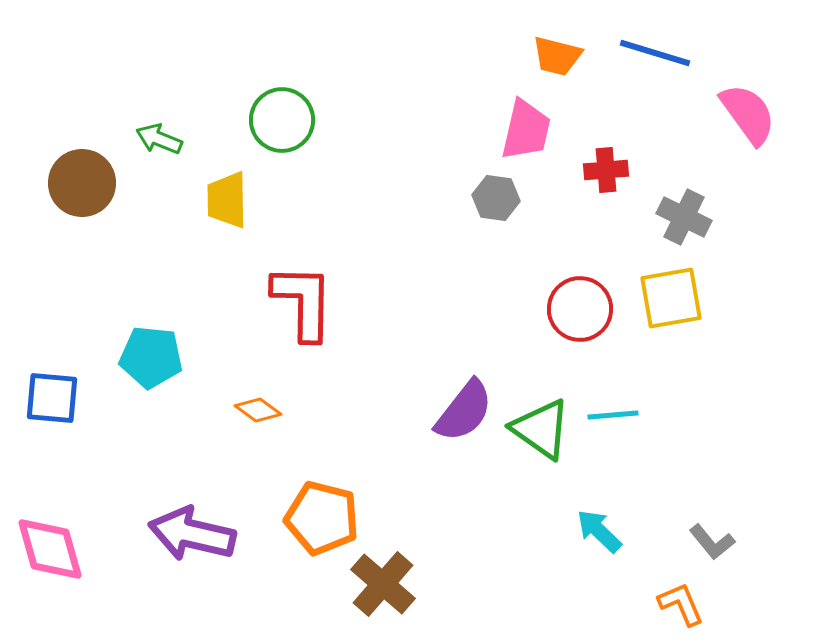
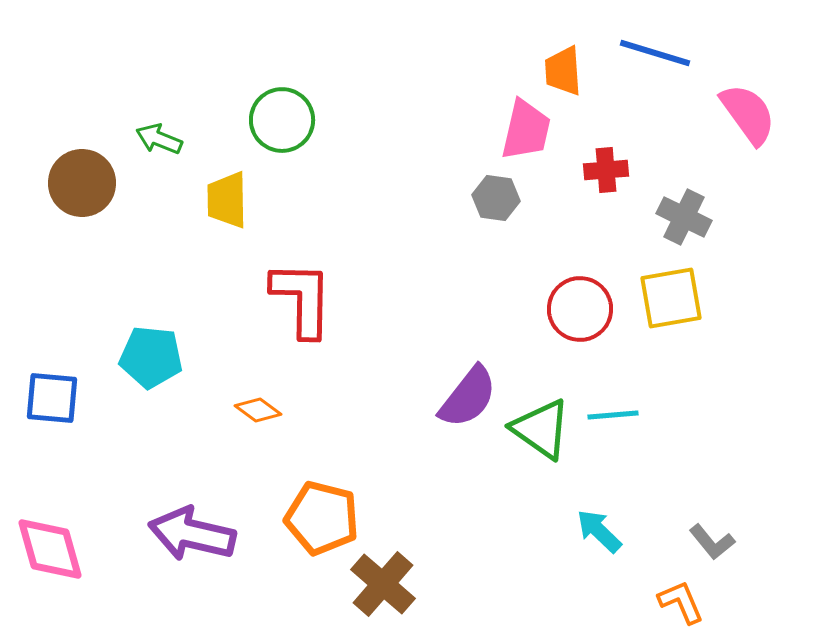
orange trapezoid: moved 6 px right, 15 px down; rotated 72 degrees clockwise
red L-shape: moved 1 px left, 3 px up
purple semicircle: moved 4 px right, 14 px up
orange L-shape: moved 2 px up
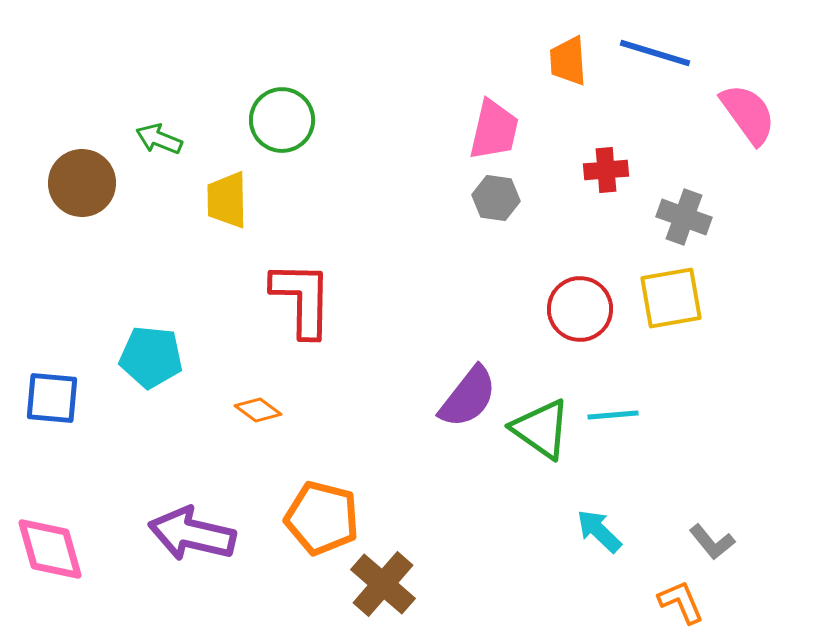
orange trapezoid: moved 5 px right, 10 px up
pink trapezoid: moved 32 px left
gray cross: rotated 6 degrees counterclockwise
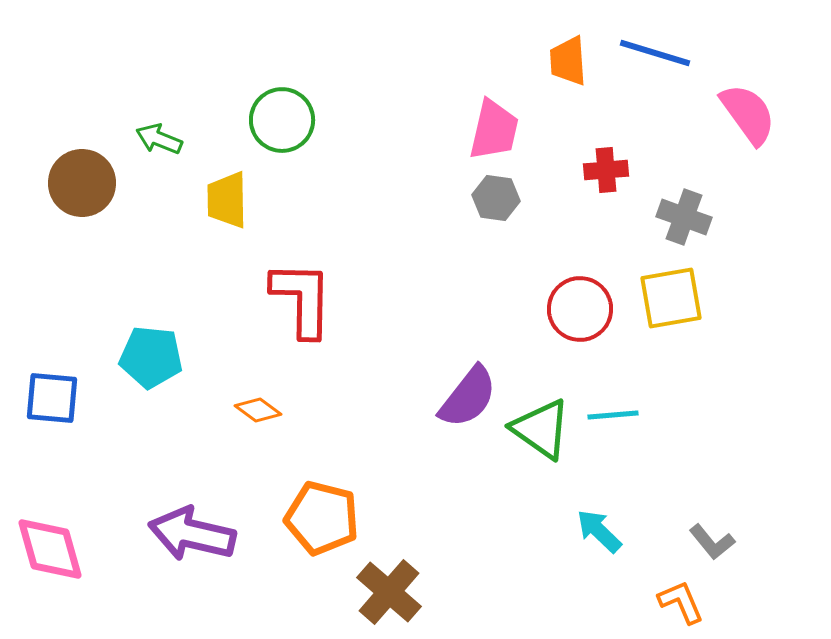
brown cross: moved 6 px right, 8 px down
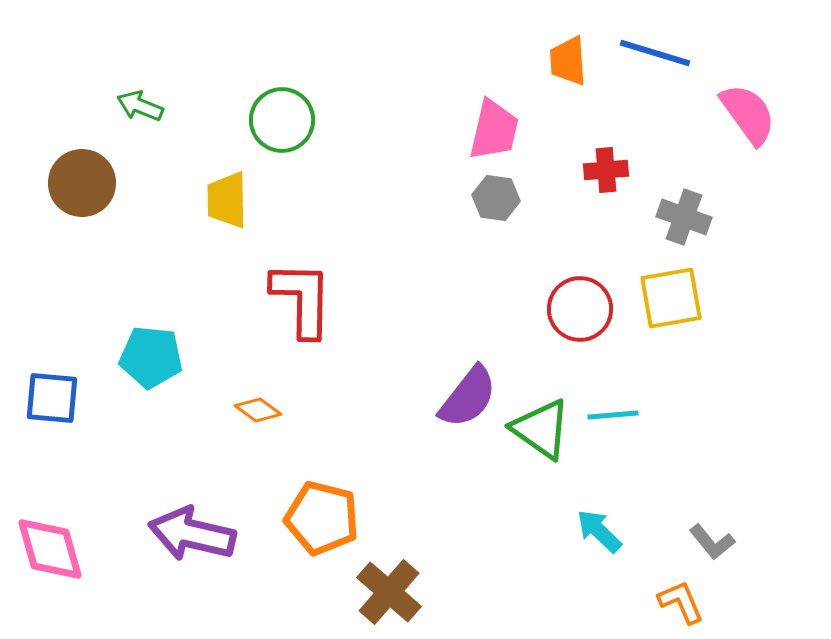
green arrow: moved 19 px left, 33 px up
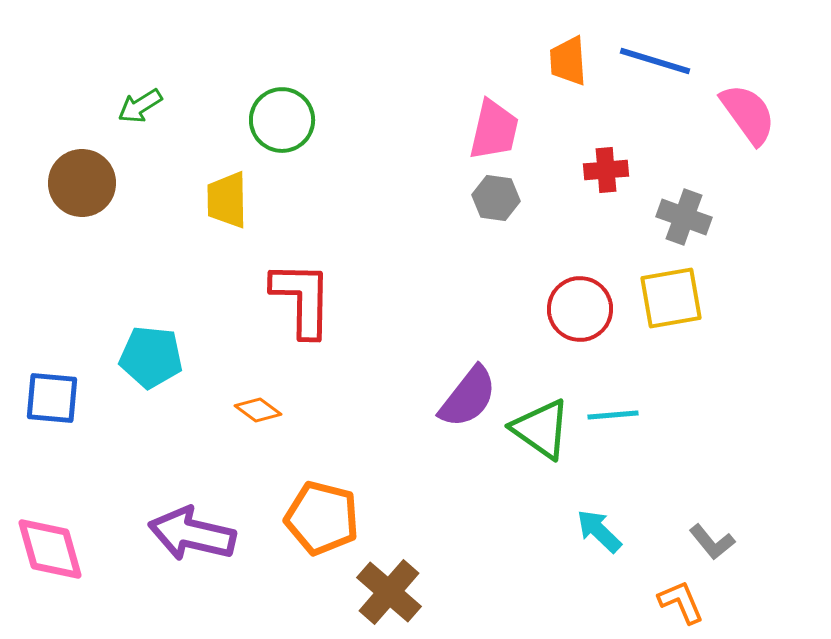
blue line: moved 8 px down
green arrow: rotated 54 degrees counterclockwise
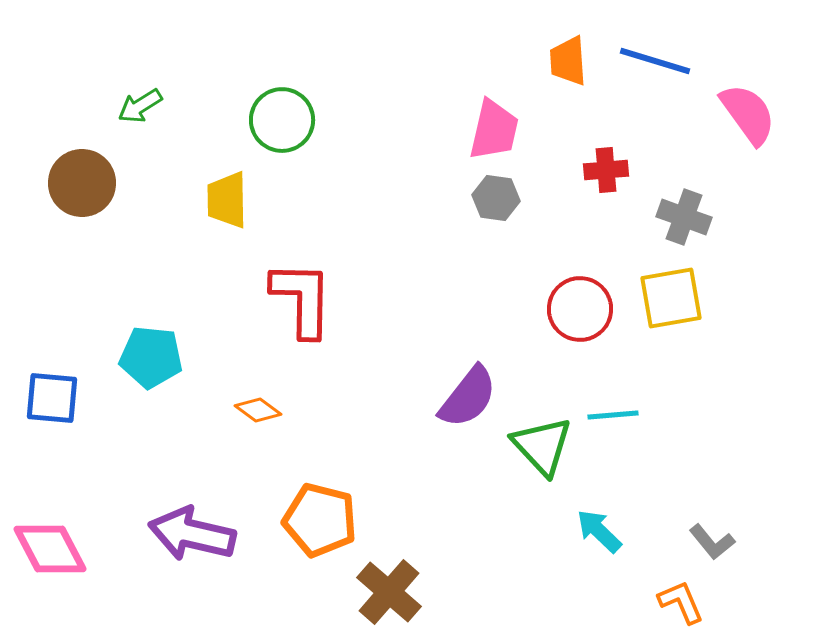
green triangle: moved 1 px right, 17 px down; rotated 12 degrees clockwise
orange pentagon: moved 2 px left, 2 px down
pink diamond: rotated 12 degrees counterclockwise
